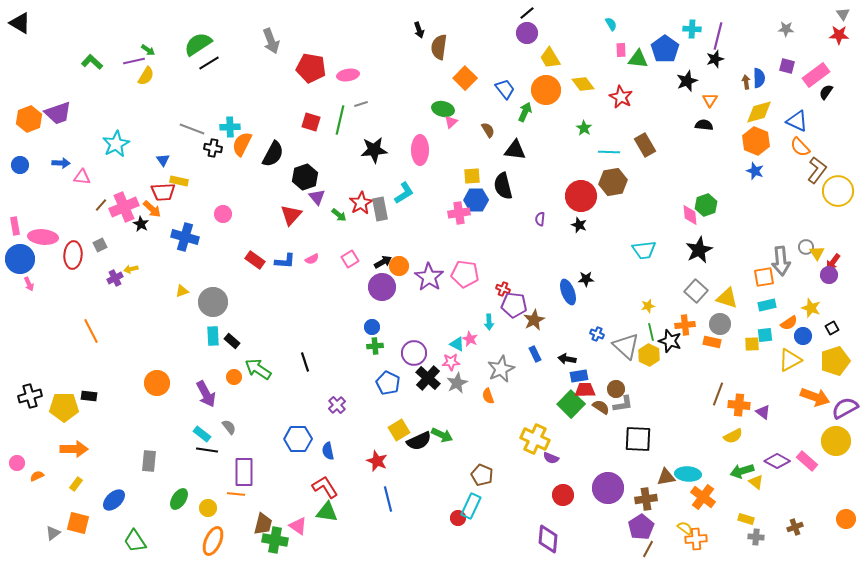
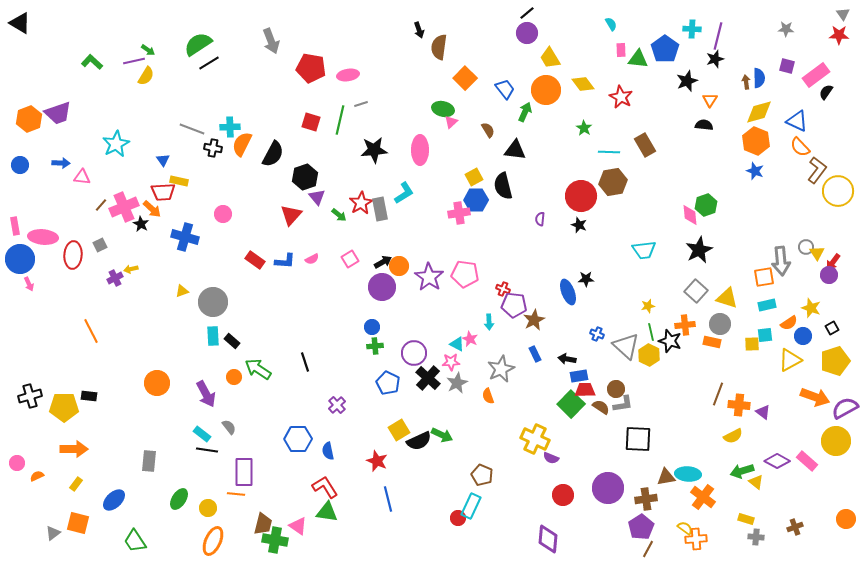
yellow square at (472, 176): moved 2 px right, 1 px down; rotated 24 degrees counterclockwise
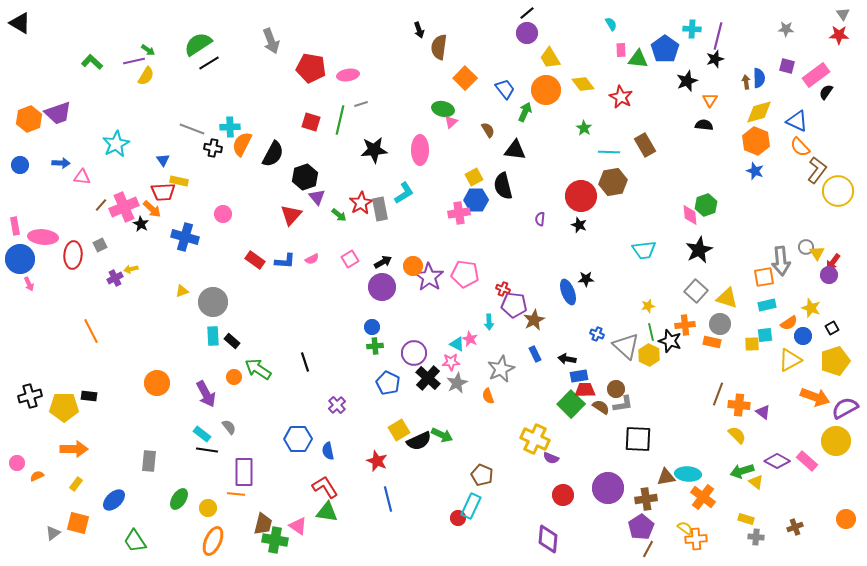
orange circle at (399, 266): moved 14 px right
yellow semicircle at (733, 436): moved 4 px right, 1 px up; rotated 108 degrees counterclockwise
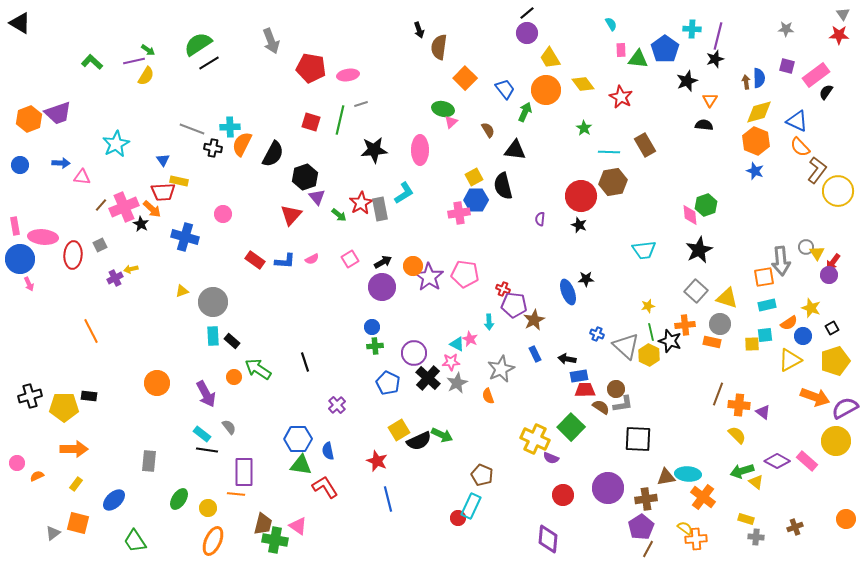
green square at (571, 404): moved 23 px down
green triangle at (327, 512): moved 26 px left, 47 px up
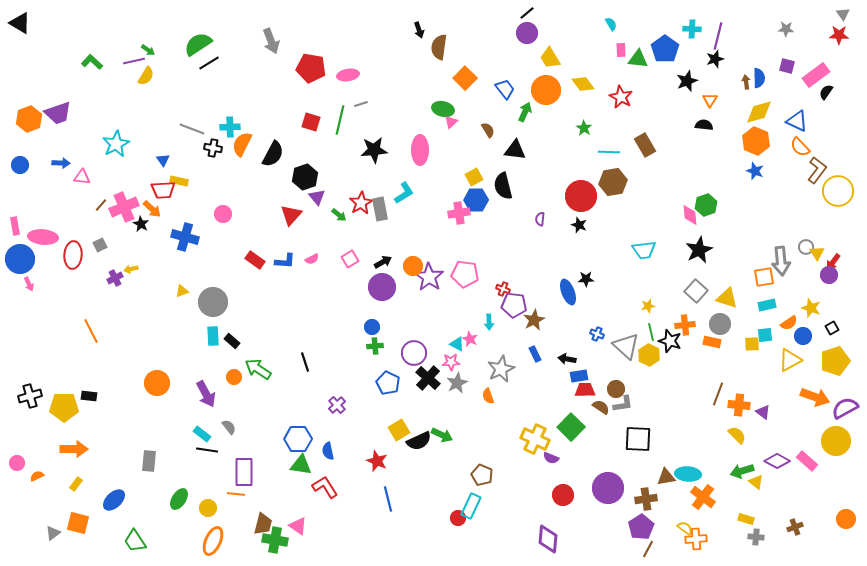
red trapezoid at (163, 192): moved 2 px up
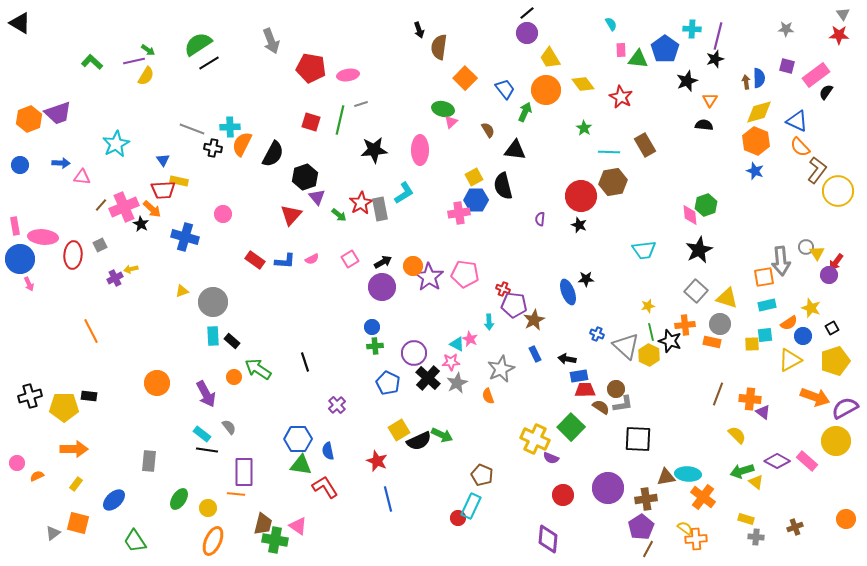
red arrow at (833, 262): moved 3 px right
orange cross at (739, 405): moved 11 px right, 6 px up
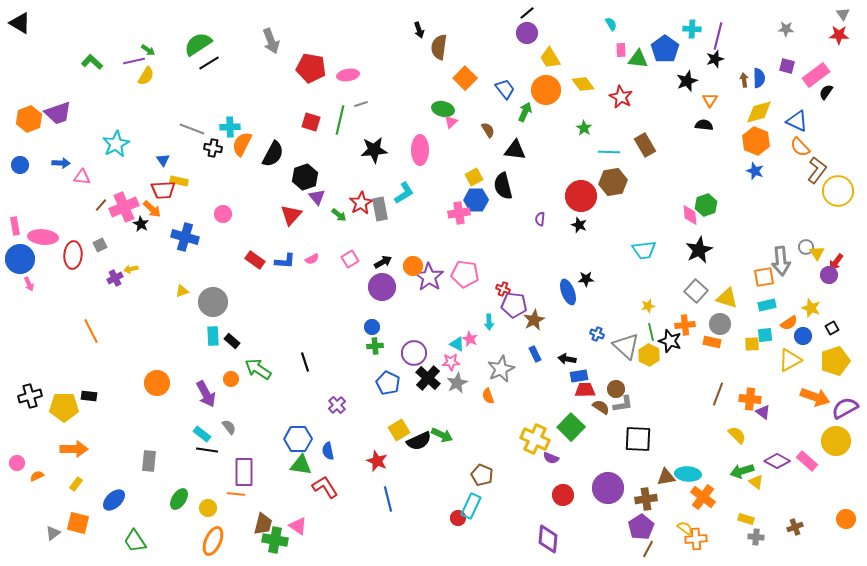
brown arrow at (746, 82): moved 2 px left, 2 px up
orange circle at (234, 377): moved 3 px left, 2 px down
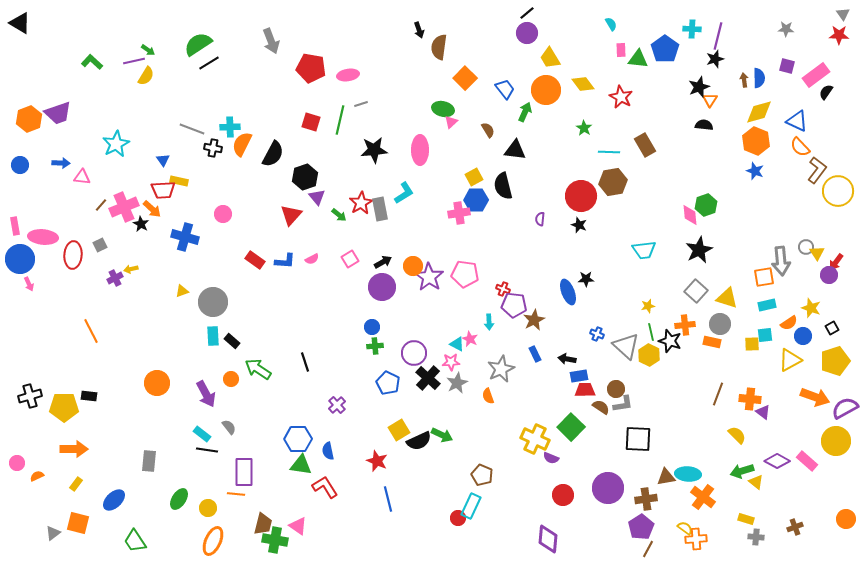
black star at (687, 81): moved 12 px right, 6 px down
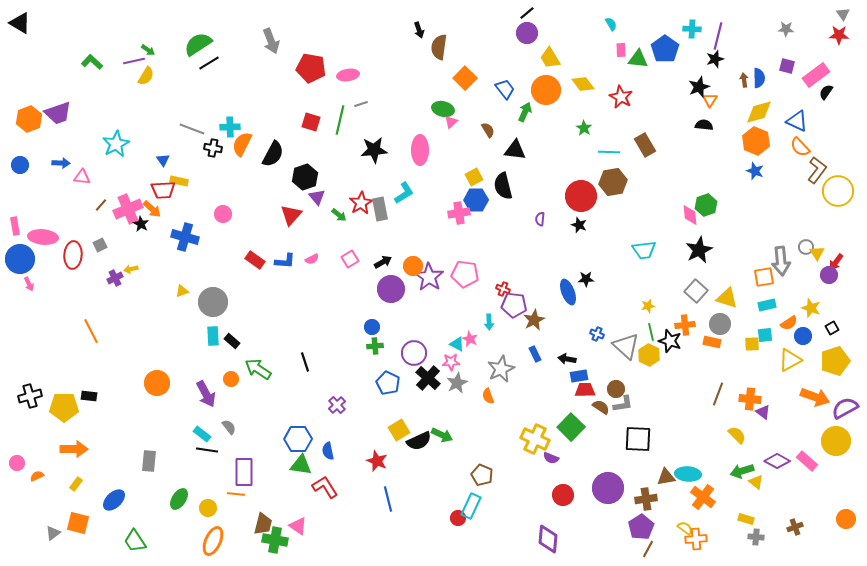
pink cross at (124, 207): moved 4 px right, 2 px down
purple circle at (382, 287): moved 9 px right, 2 px down
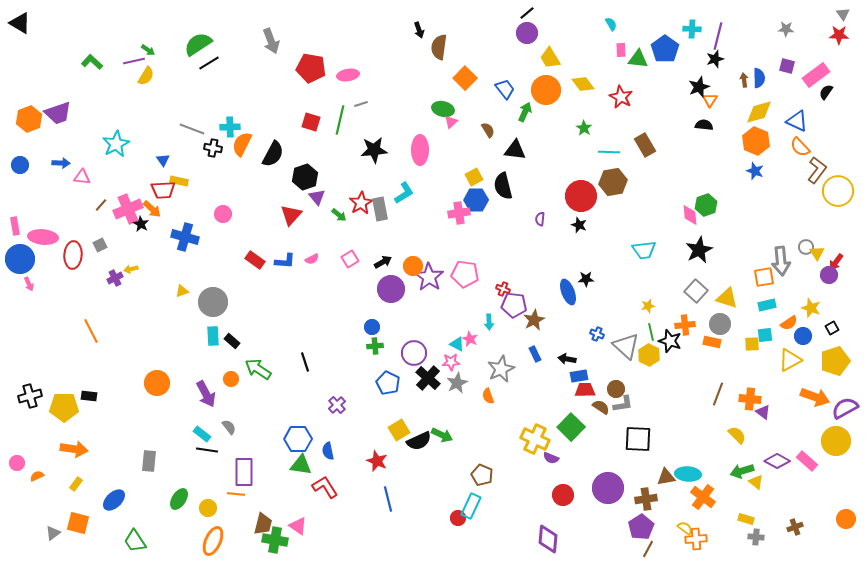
orange arrow at (74, 449): rotated 8 degrees clockwise
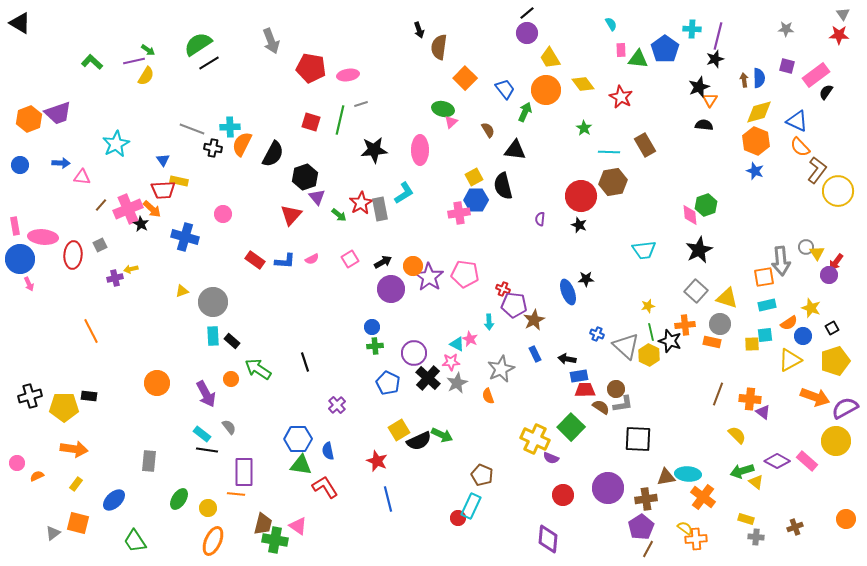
purple cross at (115, 278): rotated 14 degrees clockwise
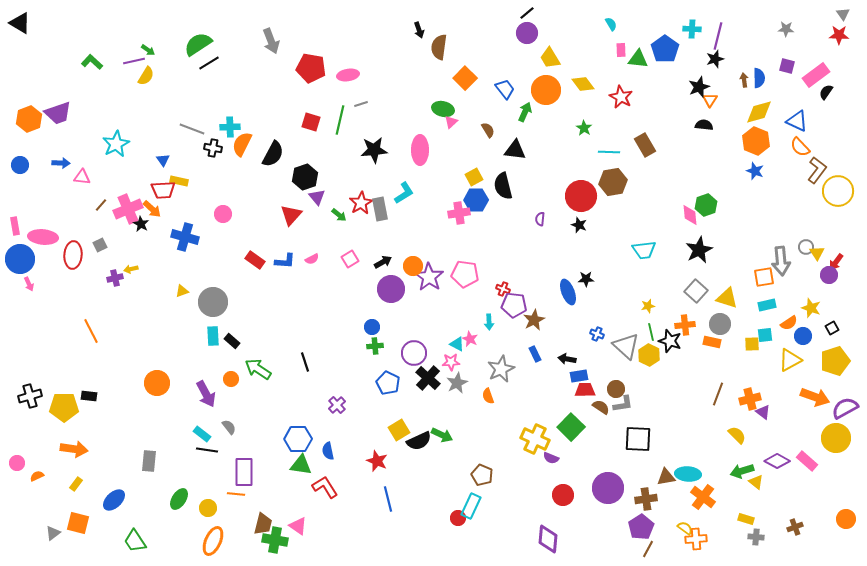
orange cross at (750, 399): rotated 20 degrees counterclockwise
yellow circle at (836, 441): moved 3 px up
